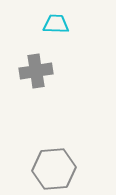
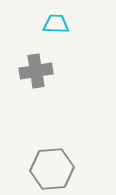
gray hexagon: moved 2 px left
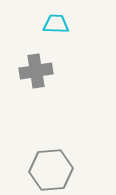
gray hexagon: moved 1 px left, 1 px down
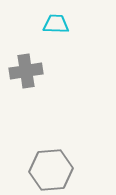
gray cross: moved 10 px left
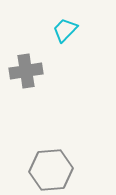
cyan trapezoid: moved 9 px right, 6 px down; rotated 48 degrees counterclockwise
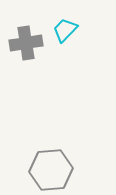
gray cross: moved 28 px up
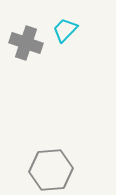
gray cross: rotated 28 degrees clockwise
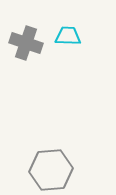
cyan trapezoid: moved 3 px right, 6 px down; rotated 48 degrees clockwise
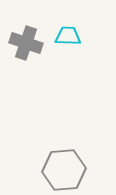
gray hexagon: moved 13 px right
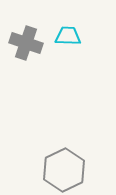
gray hexagon: rotated 21 degrees counterclockwise
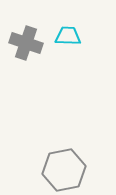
gray hexagon: rotated 15 degrees clockwise
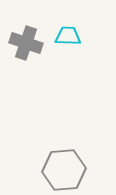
gray hexagon: rotated 6 degrees clockwise
